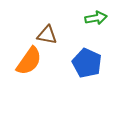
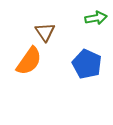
brown triangle: moved 2 px left, 3 px up; rotated 45 degrees clockwise
blue pentagon: moved 1 px down
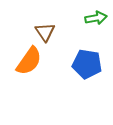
blue pentagon: rotated 16 degrees counterclockwise
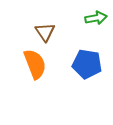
orange semicircle: moved 6 px right, 3 px down; rotated 56 degrees counterclockwise
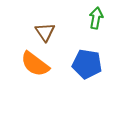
green arrow: rotated 70 degrees counterclockwise
orange semicircle: rotated 148 degrees clockwise
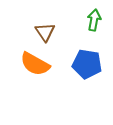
green arrow: moved 2 px left, 2 px down
orange semicircle: rotated 8 degrees counterclockwise
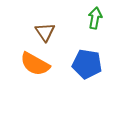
green arrow: moved 1 px right, 2 px up
